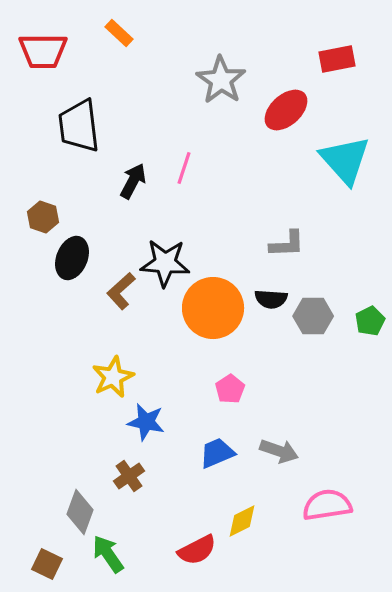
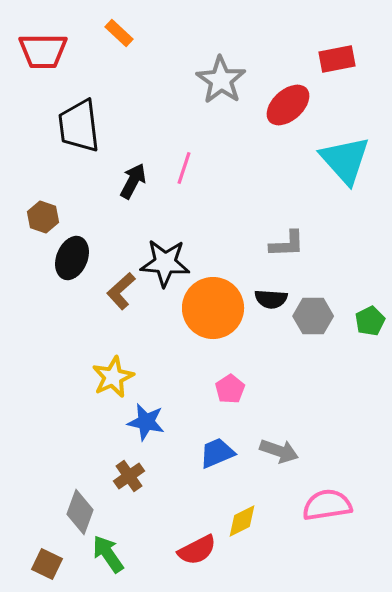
red ellipse: moved 2 px right, 5 px up
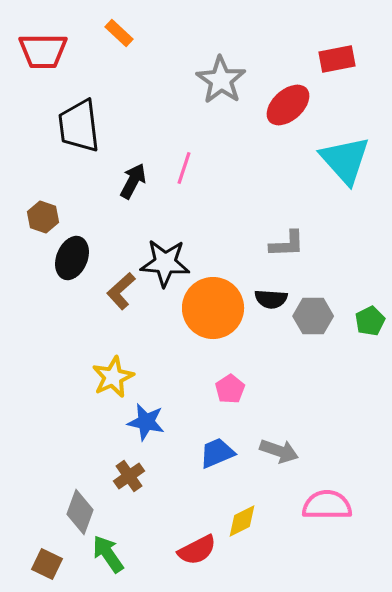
pink semicircle: rotated 9 degrees clockwise
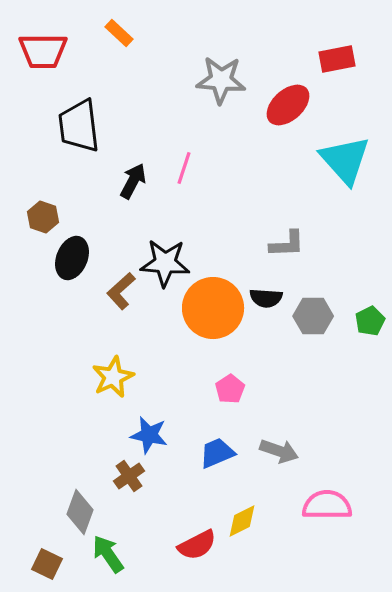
gray star: rotated 30 degrees counterclockwise
black semicircle: moved 5 px left, 1 px up
blue star: moved 3 px right, 13 px down
red semicircle: moved 5 px up
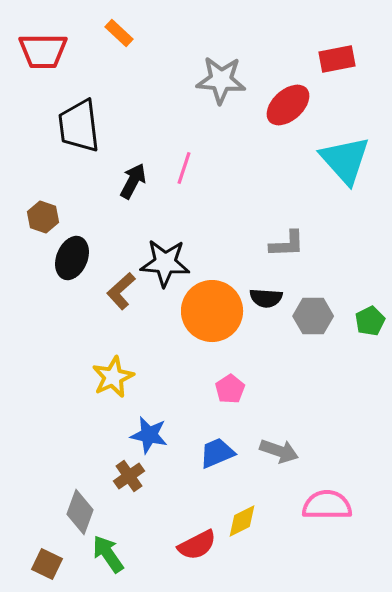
orange circle: moved 1 px left, 3 px down
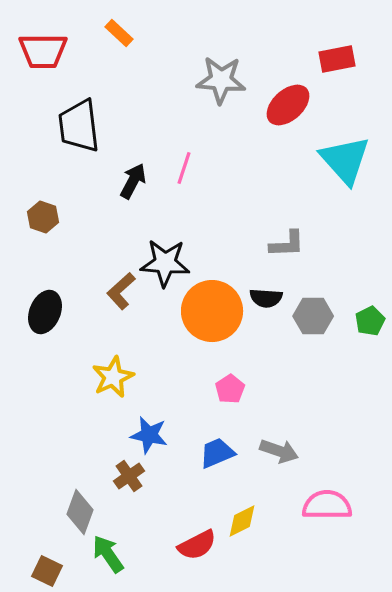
black ellipse: moved 27 px left, 54 px down
brown square: moved 7 px down
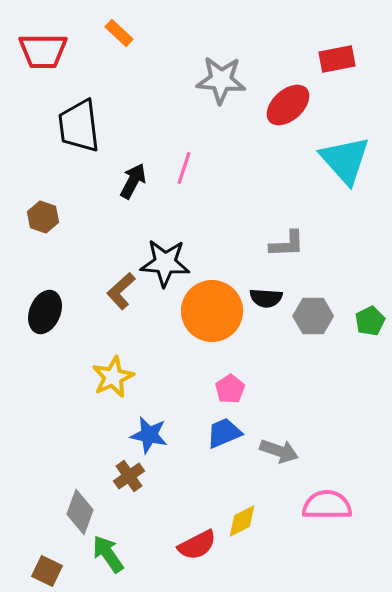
blue trapezoid: moved 7 px right, 20 px up
